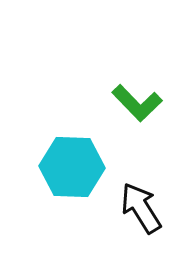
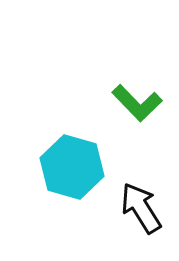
cyan hexagon: rotated 14 degrees clockwise
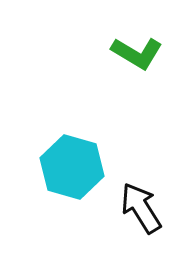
green L-shape: moved 50 px up; rotated 15 degrees counterclockwise
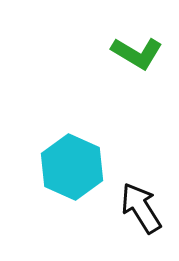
cyan hexagon: rotated 8 degrees clockwise
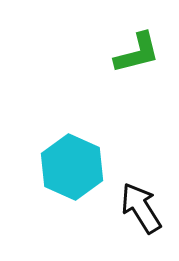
green L-shape: rotated 45 degrees counterclockwise
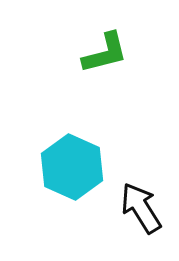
green L-shape: moved 32 px left
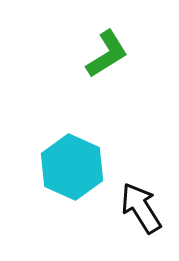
green L-shape: moved 2 px right, 1 px down; rotated 18 degrees counterclockwise
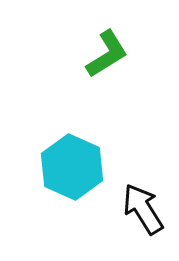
black arrow: moved 2 px right, 1 px down
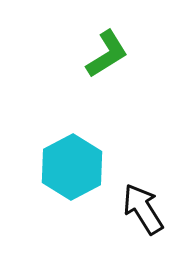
cyan hexagon: rotated 8 degrees clockwise
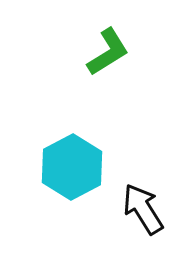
green L-shape: moved 1 px right, 2 px up
